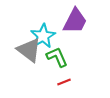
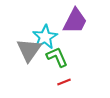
cyan star: moved 2 px right, 1 px down
gray triangle: rotated 28 degrees clockwise
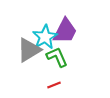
purple trapezoid: moved 10 px left, 10 px down
gray triangle: rotated 24 degrees clockwise
red line: moved 10 px left, 3 px down
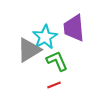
purple trapezoid: moved 9 px right, 3 px up; rotated 148 degrees clockwise
green L-shape: moved 4 px down
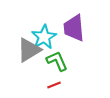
cyan star: moved 1 px left
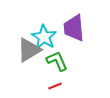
cyan star: rotated 10 degrees counterclockwise
red line: moved 1 px right, 1 px down
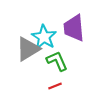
gray triangle: moved 1 px left, 1 px up
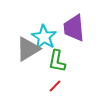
green L-shape: rotated 145 degrees counterclockwise
red line: rotated 24 degrees counterclockwise
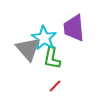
cyan star: moved 1 px down
gray triangle: rotated 40 degrees counterclockwise
green L-shape: moved 5 px left, 3 px up
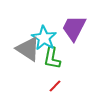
purple trapezoid: rotated 32 degrees clockwise
gray triangle: rotated 16 degrees counterclockwise
